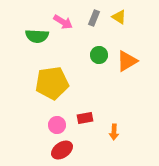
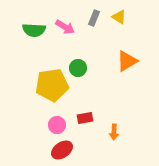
pink arrow: moved 2 px right, 5 px down
green semicircle: moved 3 px left, 6 px up
green circle: moved 21 px left, 13 px down
yellow pentagon: moved 2 px down
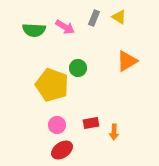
yellow pentagon: rotated 28 degrees clockwise
red rectangle: moved 6 px right, 5 px down
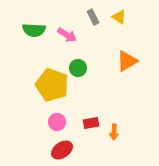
gray rectangle: moved 1 px left, 1 px up; rotated 49 degrees counterclockwise
pink arrow: moved 2 px right, 8 px down
pink circle: moved 3 px up
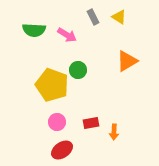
green circle: moved 2 px down
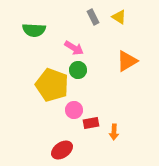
pink arrow: moved 7 px right, 13 px down
pink circle: moved 17 px right, 12 px up
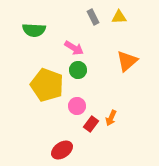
yellow triangle: rotated 35 degrees counterclockwise
orange triangle: rotated 10 degrees counterclockwise
yellow pentagon: moved 5 px left
pink circle: moved 3 px right, 4 px up
red rectangle: moved 1 px down; rotated 42 degrees counterclockwise
orange arrow: moved 3 px left, 14 px up; rotated 21 degrees clockwise
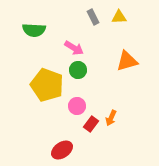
orange triangle: rotated 25 degrees clockwise
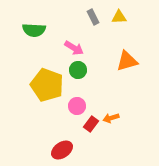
orange arrow: rotated 49 degrees clockwise
